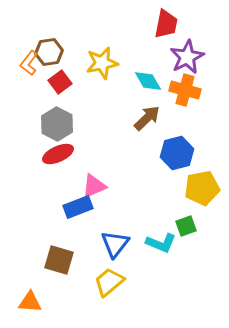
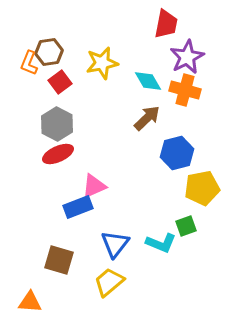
orange L-shape: rotated 15 degrees counterclockwise
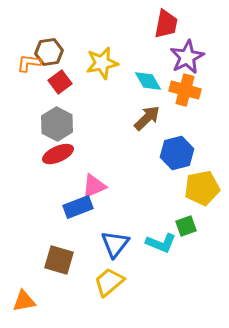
orange L-shape: rotated 75 degrees clockwise
orange triangle: moved 6 px left, 1 px up; rotated 15 degrees counterclockwise
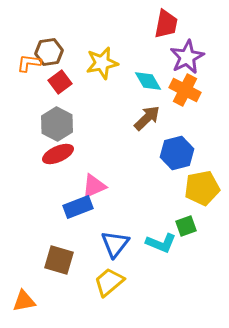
orange cross: rotated 12 degrees clockwise
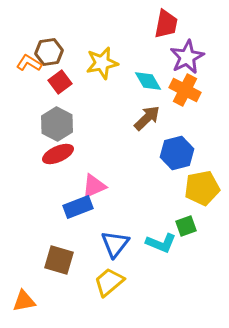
orange L-shape: rotated 25 degrees clockwise
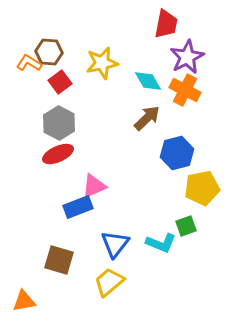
brown hexagon: rotated 12 degrees clockwise
gray hexagon: moved 2 px right, 1 px up
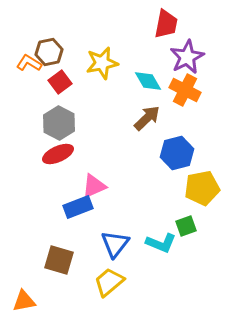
brown hexagon: rotated 16 degrees counterclockwise
